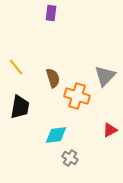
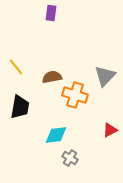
brown semicircle: moved 1 px left, 1 px up; rotated 84 degrees counterclockwise
orange cross: moved 2 px left, 1 px up
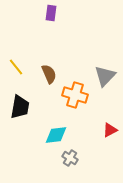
brown semicircle: moved 3 px left, 3 px up; rotated 78 degrees clockwise
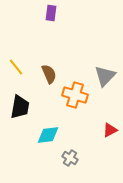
cyan diamond: moved 8 px left
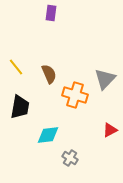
gray triangle: moved 3 px down
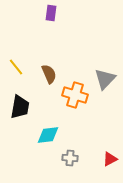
red triangle: moved 29 px down
gray cross: rotated 28 degrees counterclockwise
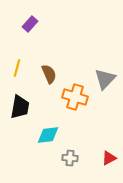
purple rectangle: moved 21 px left, 11 px down; rotated 35 degrees clockwise
yellow line: moved 1 px right, 1 px down; rotated 54 degrees clockwise
orange cross: moved 2 px down
red triangle: moved 1 px left, 1 px up
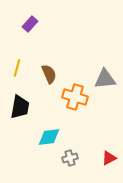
gray triangle: rotated 40 degrees clockwise
cyan diamond: moved 1 px right, 2 px down
gray cross: rotated 21 degrees counterclockwise
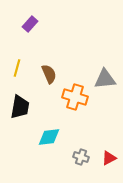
gray cross: moved 11 px right, 1 px up; rotated 35 degrees clockwise
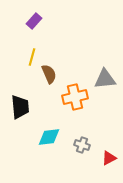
purple rectangle: moved 4 px right, 3 px up
yellow line: moved 15 px right, 11 px up
orange cross: rotated 30 degrees counterclockwise
black trapezoid: rotated 15 degrees counterclockwise
gray cross: moved 1 px right, 12 px up
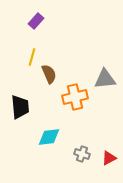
purple rectangle: moved 2 px right
gray cross: moved 9 px down
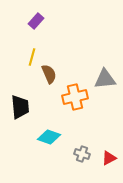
cyan diamond: rotated 25 degrees clockwise
